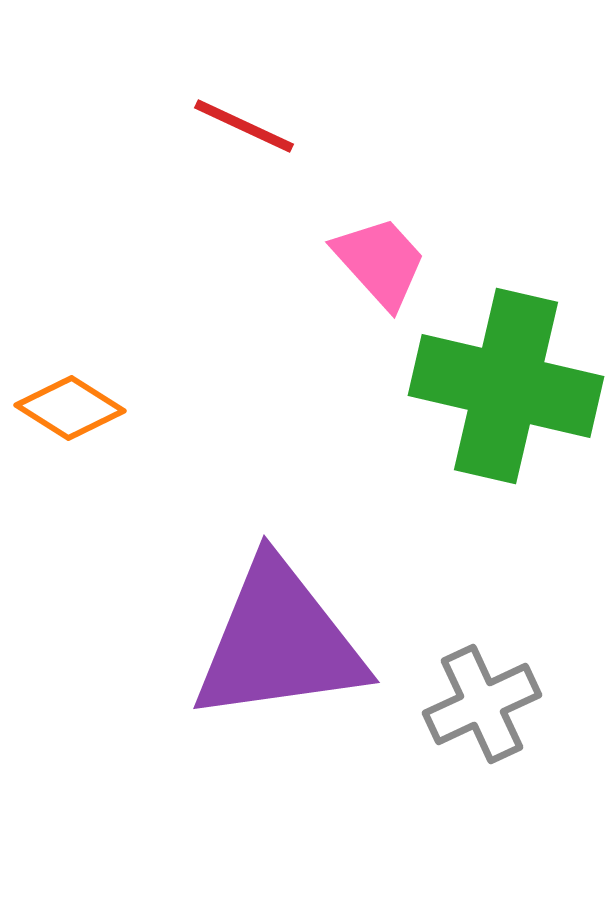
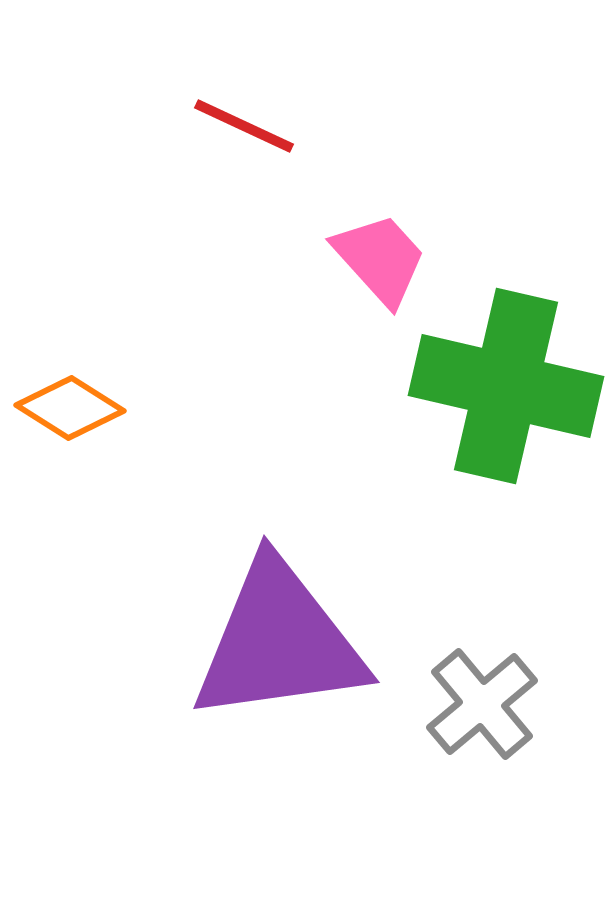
pink trapezoid: moved 3 px up
gray cross: rotated 15 degrees counterclockwise
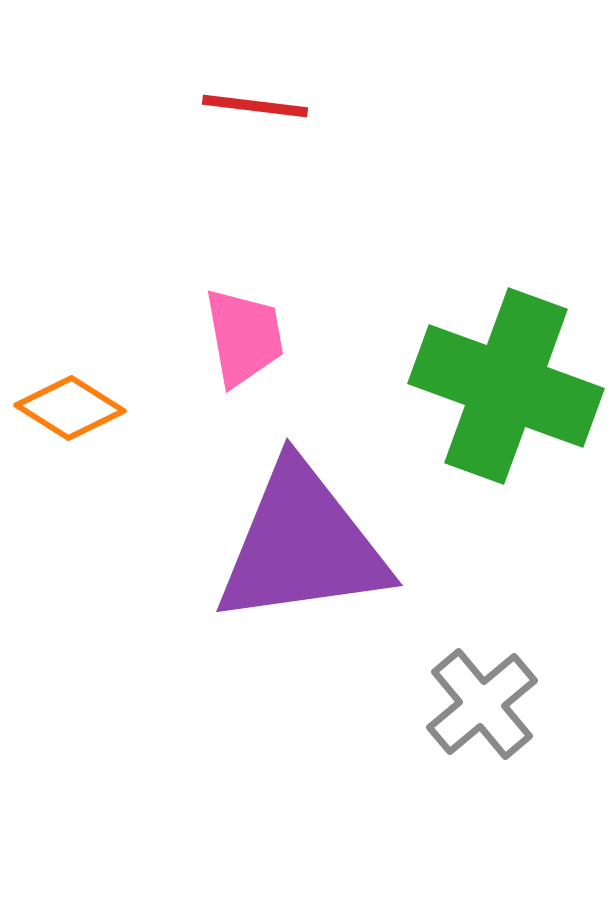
red line: moved 11 px right, 20 px up; rotated 18 degrees counterclockwise
pink trapezoid: moved 136 px left, 78 px down; rotated 32 degrees clockwise
green cross: rotated 7 degrees clockwise
purple triangle: moved 23 px right, 97 px up
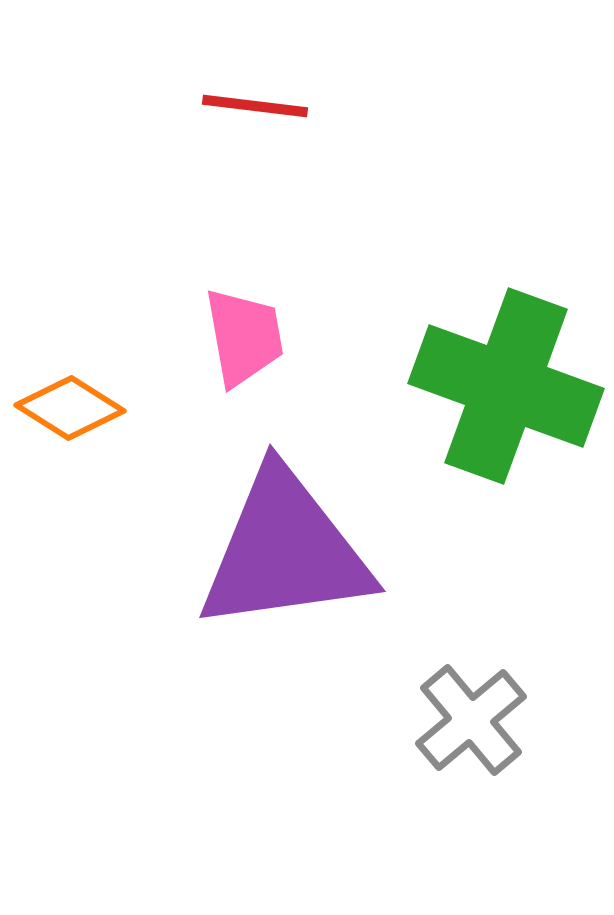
purple triangle: moved 17 px left, 6 px down
gray cross: moved 11 px left, 16 px down
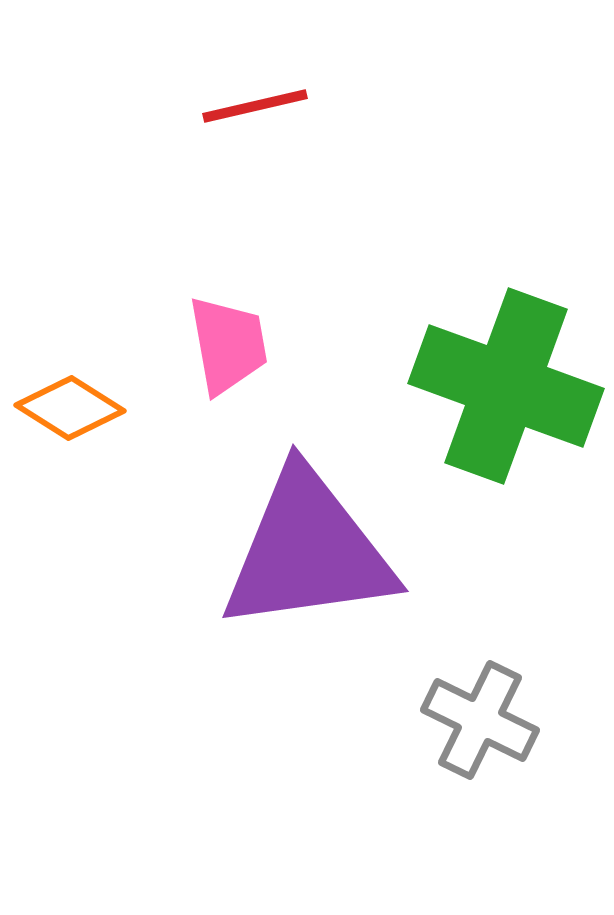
red line: rotated 20 degrees counterclockwise
pink trapezoid: moved 16 px left, 8 px down
purple triangle: moved 23 px right
gray cross: moved 9 px right; rotated 24 degrees counterclockwise
